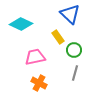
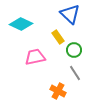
gray line: rotated 49 degrees counterclockwise
orange cross: moved 19 px right, 8 px down
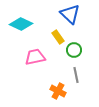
gray line: moved 1 px right, 2 px down; rotated 21 degrees clockwise
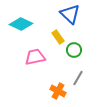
gray line: moved 2 px right, 3 px down; rotated 42 degrees clockwise
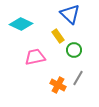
yellow rectangle: moved 1 px up
orange cross: moved 6 px up
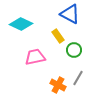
blue triangle: rotated 15 degrees counterclockwise
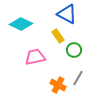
blue triangle: moved 3 px left
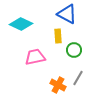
yellow rectangle: rotated 32 degrees clockwise
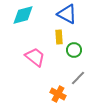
cyan diamond: moved 2 px right, 9 px up; rotated 40 degrees counterclockwise
yellow rectangle: moved 1 px right, 1 px down
pink trapezoid: rotated 50 degrees clockwise
gray line: rotated 14 degrees clockwise
orange cross: moved 9 px down
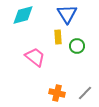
blue triangle: rotated 30 degrees clockwise
yellow rectangle: moved 1 px left
green circle: moved 3 px right, 4 px up
gray line: moved 7 px right, 15 px down
orange cross: moved 1 px left, 1 px up; rotated 14 degrees counterclockwise
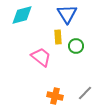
cyan diamond: moved 1 px left
green circle: moved 1 px left
pink trapezoid: moved 6 px right
orange cross: moved 2 px left, 3 px down
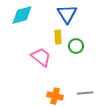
gray line: rotated 42 degrees clockwise
